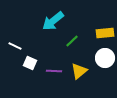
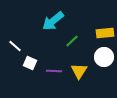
white line: rotated 16 degrees clockwise
white circle: moved 1 px left, 1 px up
yellow triangle: rotated 18 degrees counterclockwise
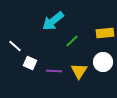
white circle: moved 1 px left, 5 px down
